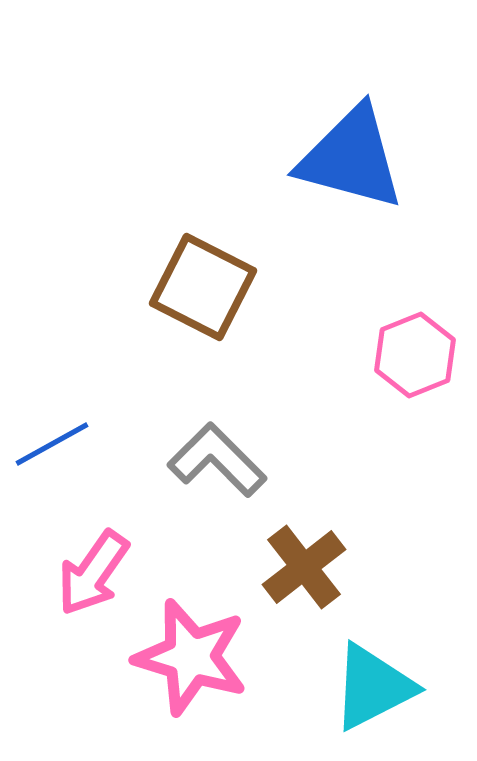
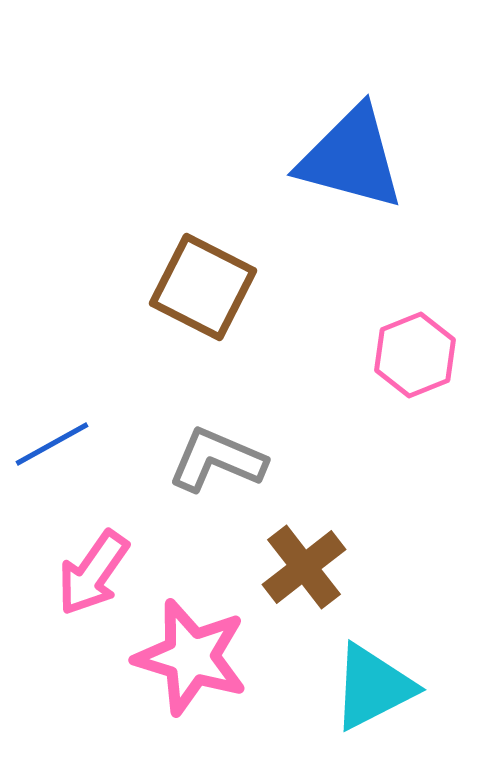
gray L-shape: rotated 22 degrees counterclockwise
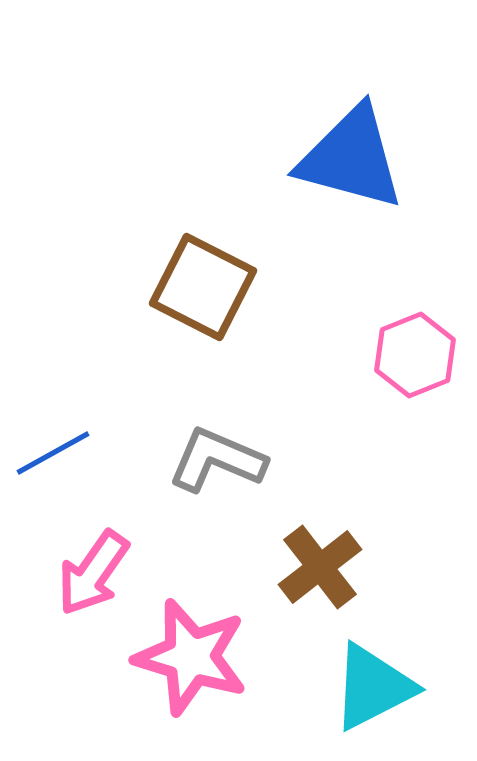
blue line: moved 1 px right, 9 px down
brown cross: moved 16 px right
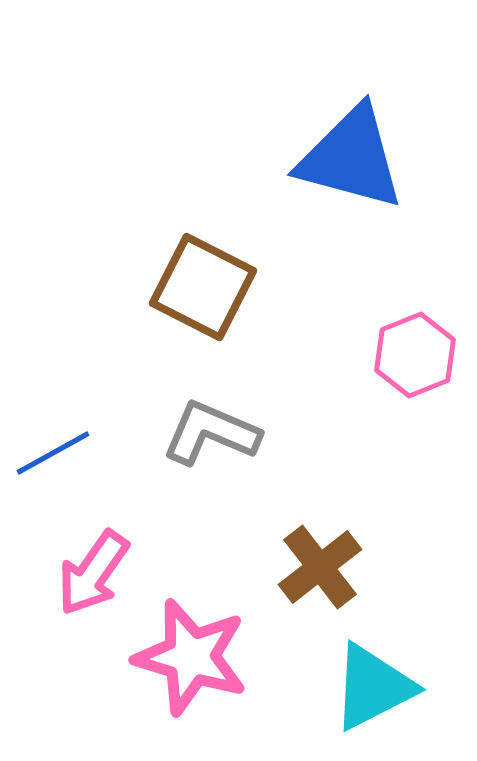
gray L-shape: moved 6 px left, 27 px up
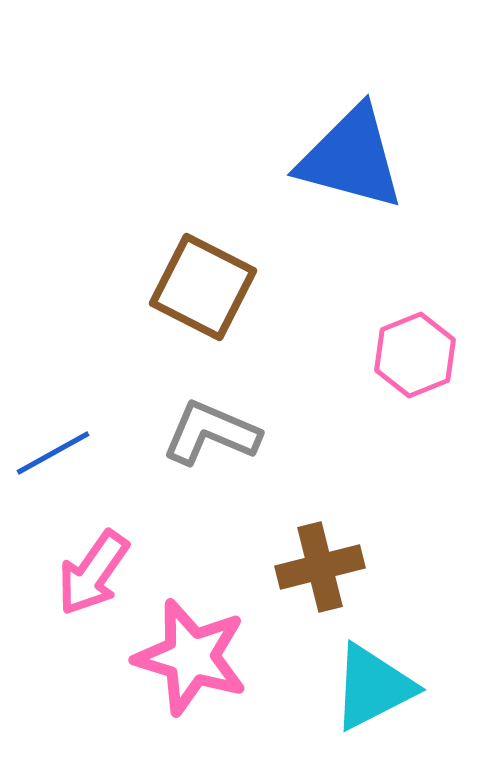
brown cross: rotated 24 degrees clockwise
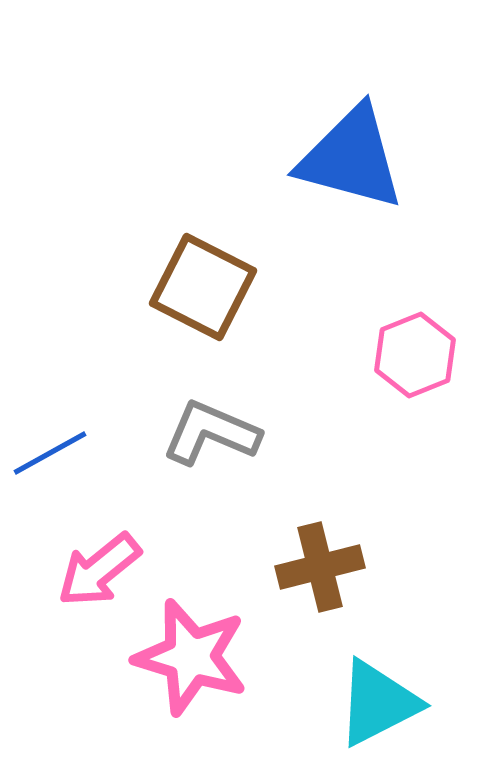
blue line: moved 3 px left
pink arrow: moved 6 px right, 3 px up; rotated 16 degrees clockwise
cyan triangle: moved 5 px right, 16 px down
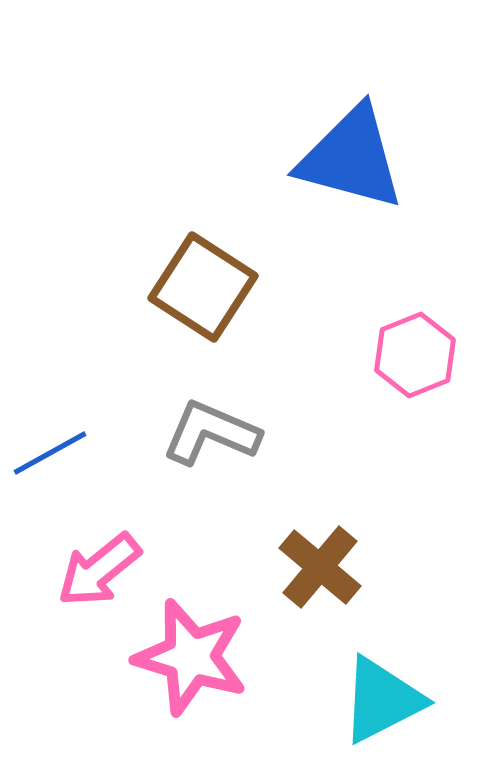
brown square: rotated 6 degrees clockwise
brown cross: rotated 36 degrees counterclockwise
cyan triangle: moved 4 px right, 3 px up
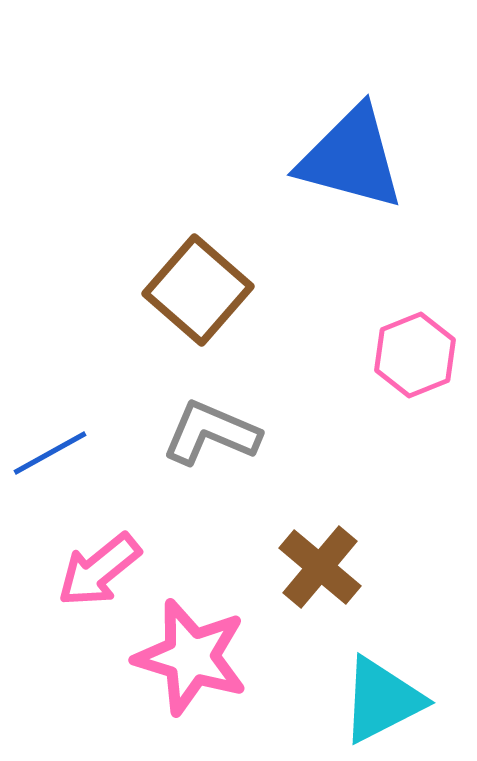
brown square: moved 5 px left, 3 px down; rotated 8 degrees clockwise
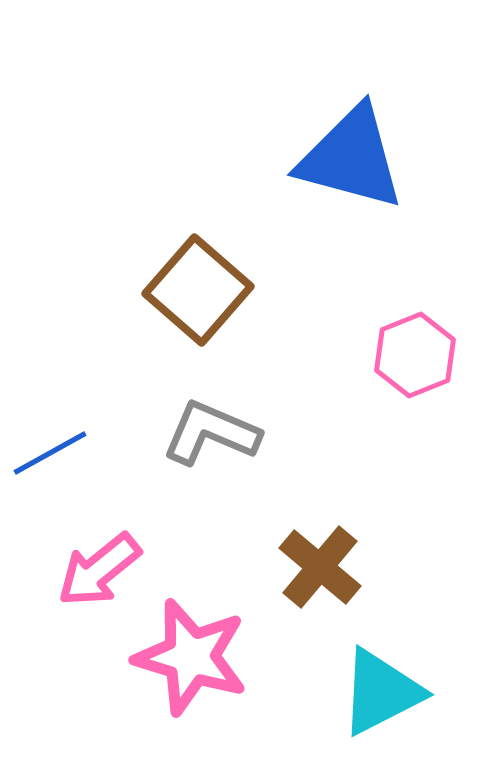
cyan triangle: moved 1 px left, 8 px up
